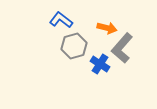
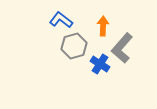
orange arrow: moved 4 px left, 2 px up; rotated 102 degrees counterclockwise
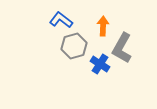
gray L-shape: rotated 12 degrees counterclockwise
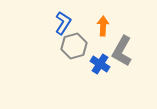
blue L-shape: moved 2 px right, 3 px down; rotated 85 degrees clockwise
gray L-shape: moved 3 px down
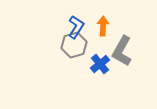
blue L-shape: moved 13 px right, 4 px down
gray hexagon: moved 1 px up
blue cross: rotated 18 degrees clockwise
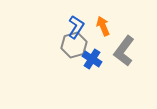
orange arrow: rotated 24 degrees counterclockwise
gray L-shape: moved 2 px right; rotated 8 degrees clockwise
blue cross: moved 8 px left, 5 px up; rotated 18 degrees counterclockwise
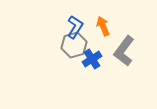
blue L-shape: moved 1 px left
blue cross: rotated 24 degrees clockwise
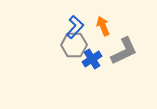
blue L-shape: rotated 10 degrees clockwise
gray hexagon: rotated 15 degrees clockwise
gray L-shape: rotated 152 degrees counterclockwise
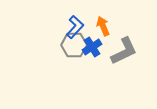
blue cross: moved 12 px up
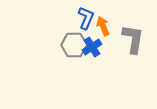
blue L-shape: moved 11 px right, 9 px up; rotated 20 degrees counterclockwise
gray L-shape: moved 9 px right, 12 px up; rotated 56 degrees counterclockwise
